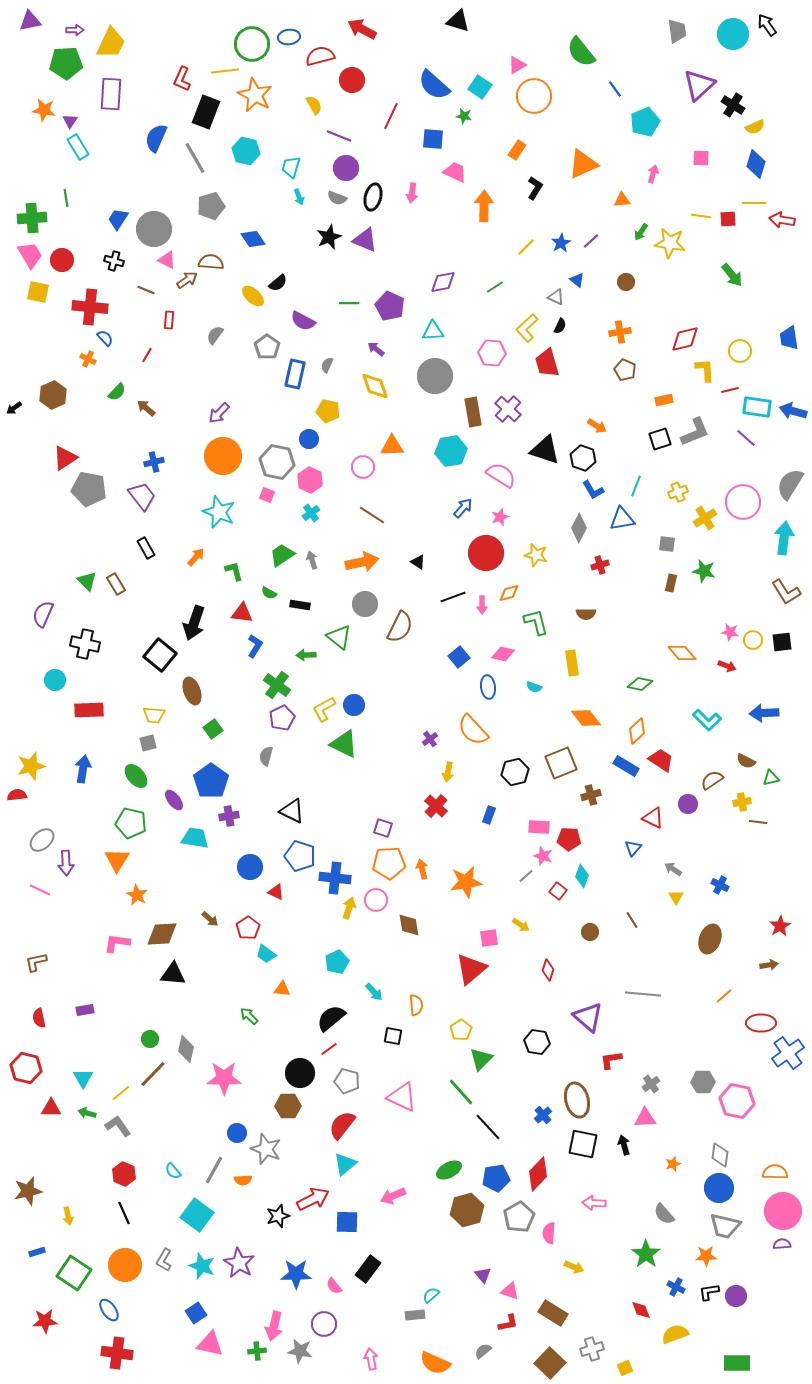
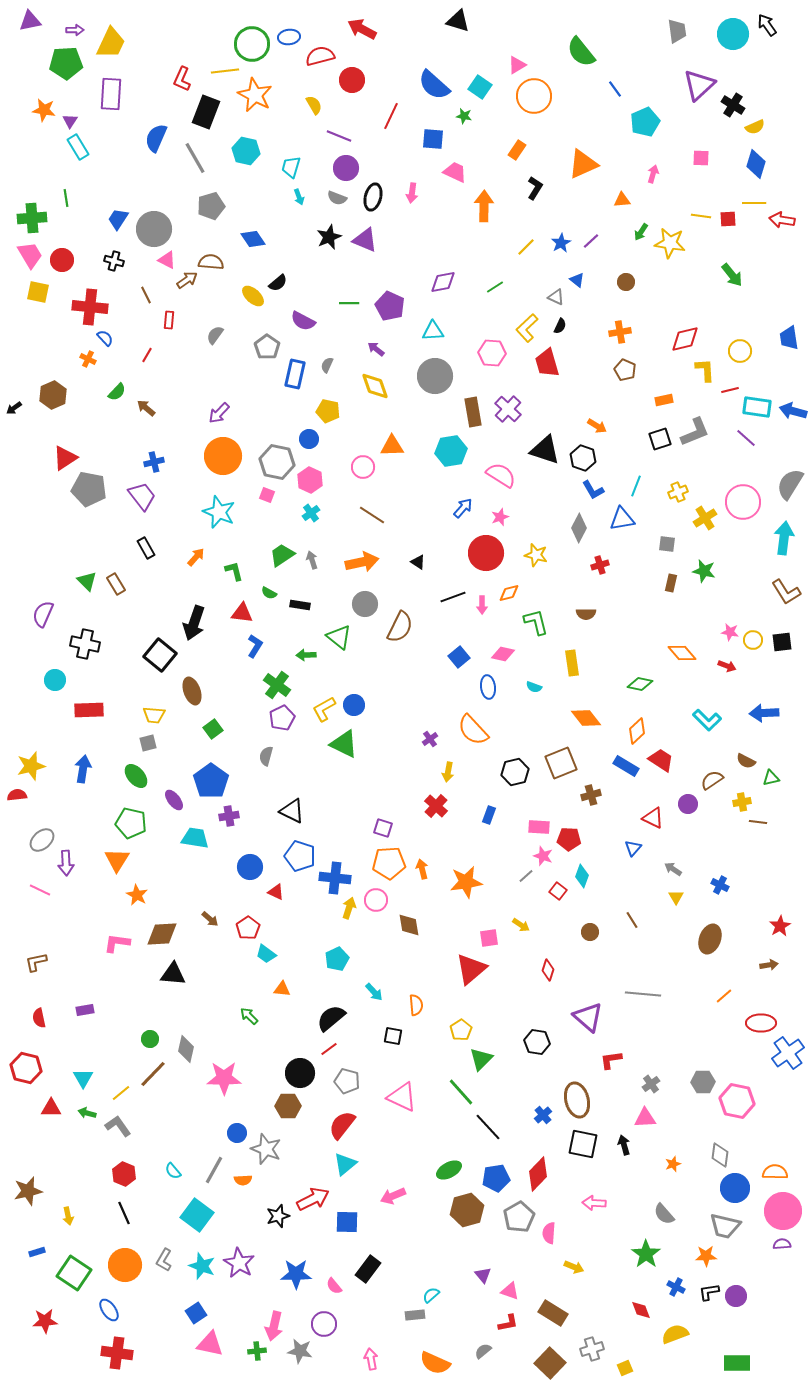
brown line at (146, 290): moved 5 px down; rotated 42 degrees clockwise
cyan pentagon at (337, 962): moved 3 px up
blue circle at (719, 1188): moved 16 px right
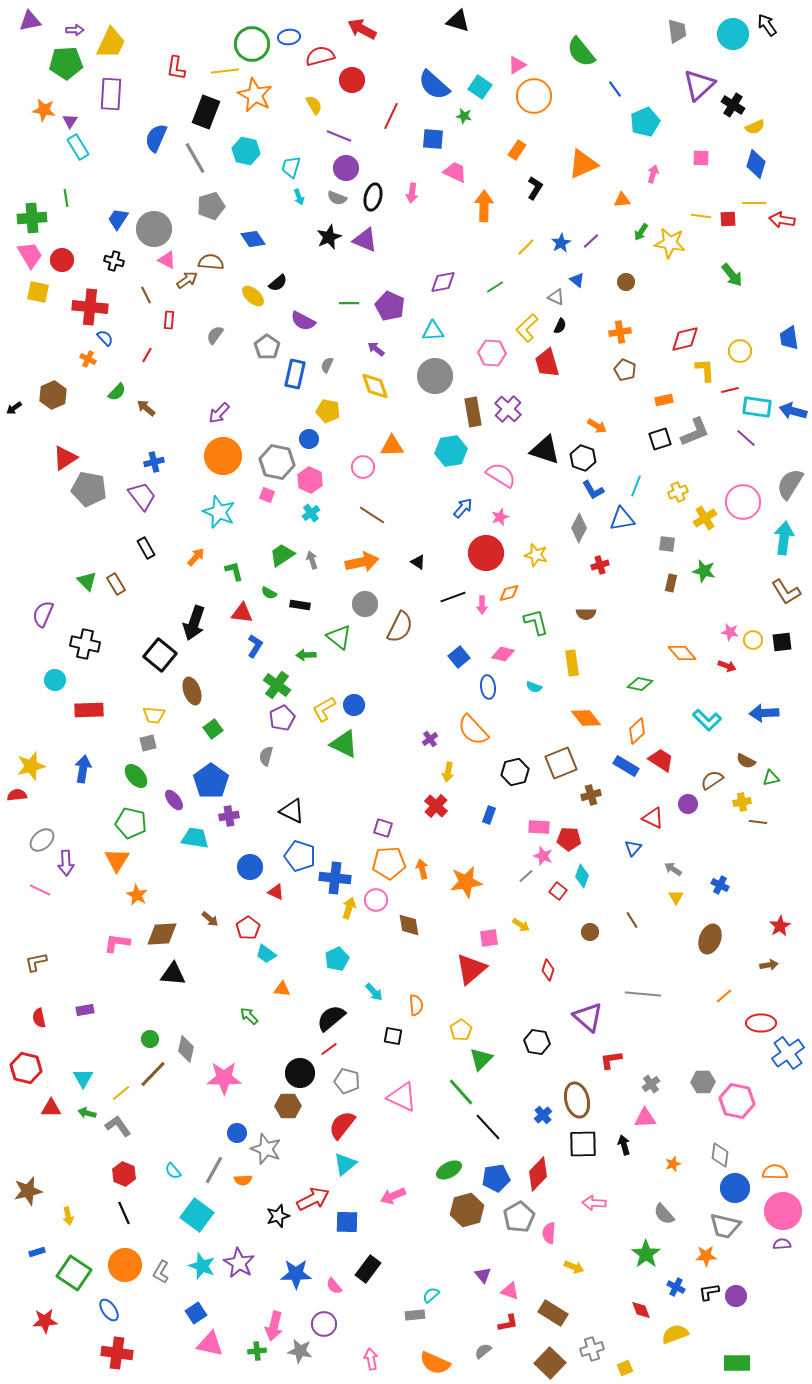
red L-shape at (182, 79): moved 6 px left, 11 px up; rotated 15 degrees counterclockwise
black square at (583, 1144): rotated 12 degrees counterclockwise
gray L-shape at (164, 1260): moved 3 px left, 12 px down
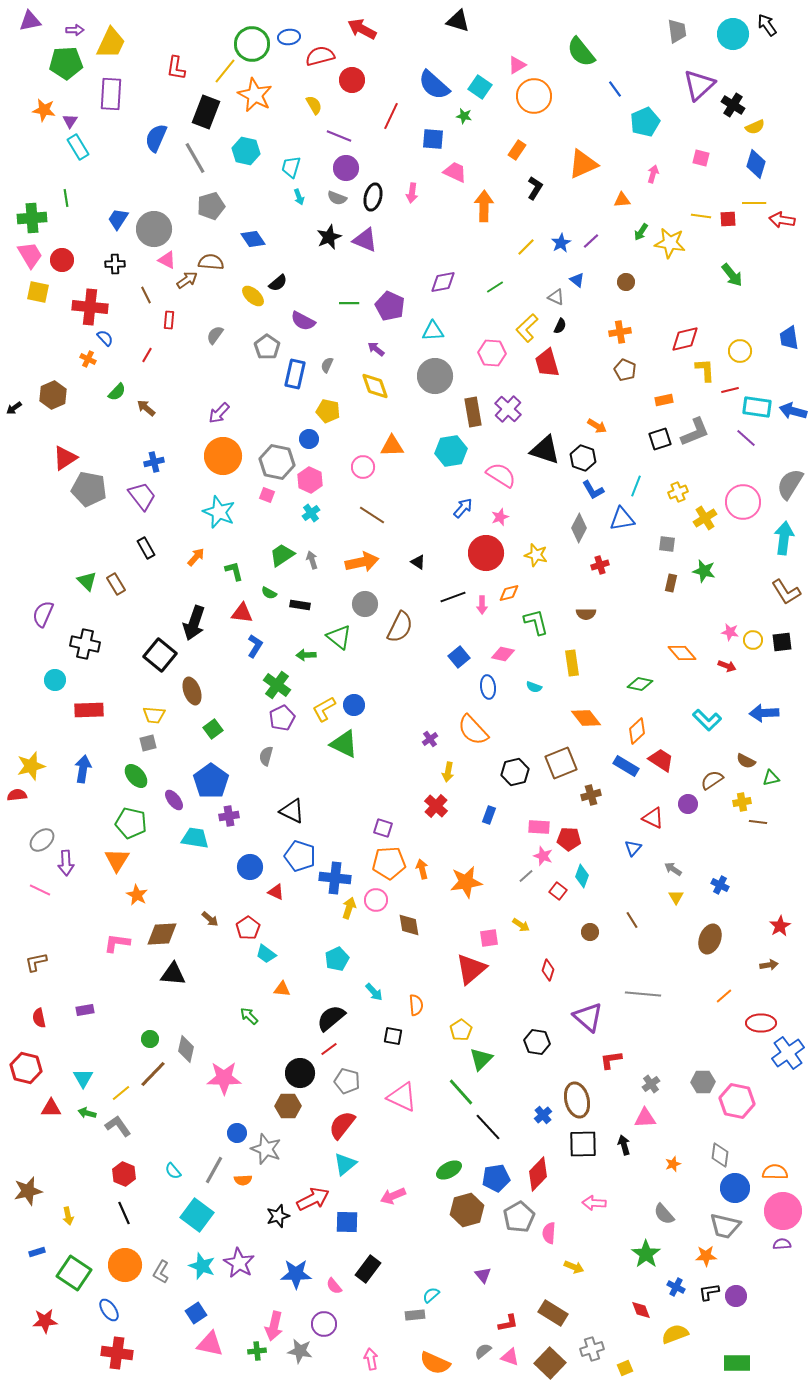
yellow line at (225, 71): rotated 44 degrees counterclockwise
pink square at (701, 158): rotated 12 degrees clockwise
black cross at (114, 261): moved 1 px right, 3 px down; rotated 18 degrees counterclockwise
pink triangle at (510, 1291): moved 66 px down
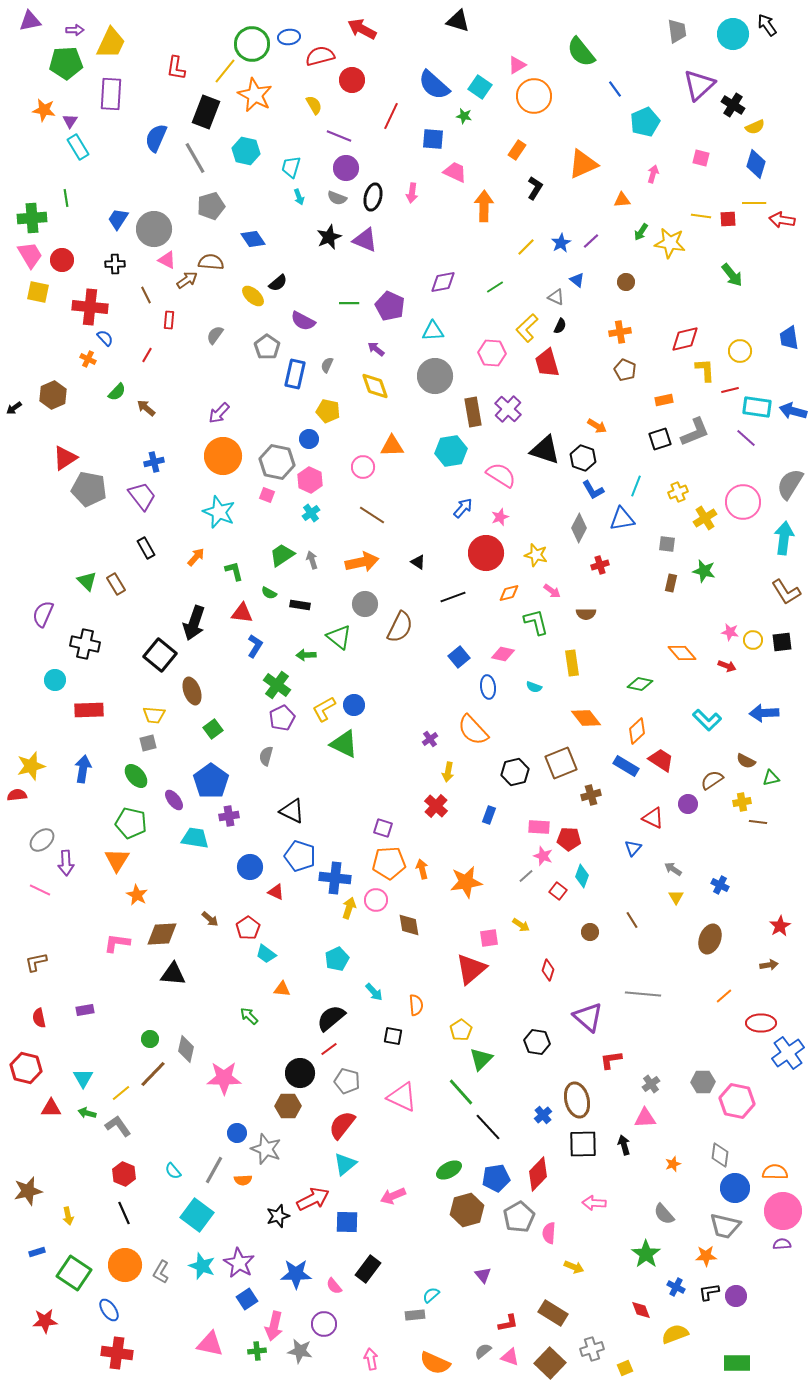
pink arrow at (482, 605): moved 70 px right, 14 px up; rotated 54 degrees counterclockwise
blue square at (196, 1313): moved 51 px right, 14 px up
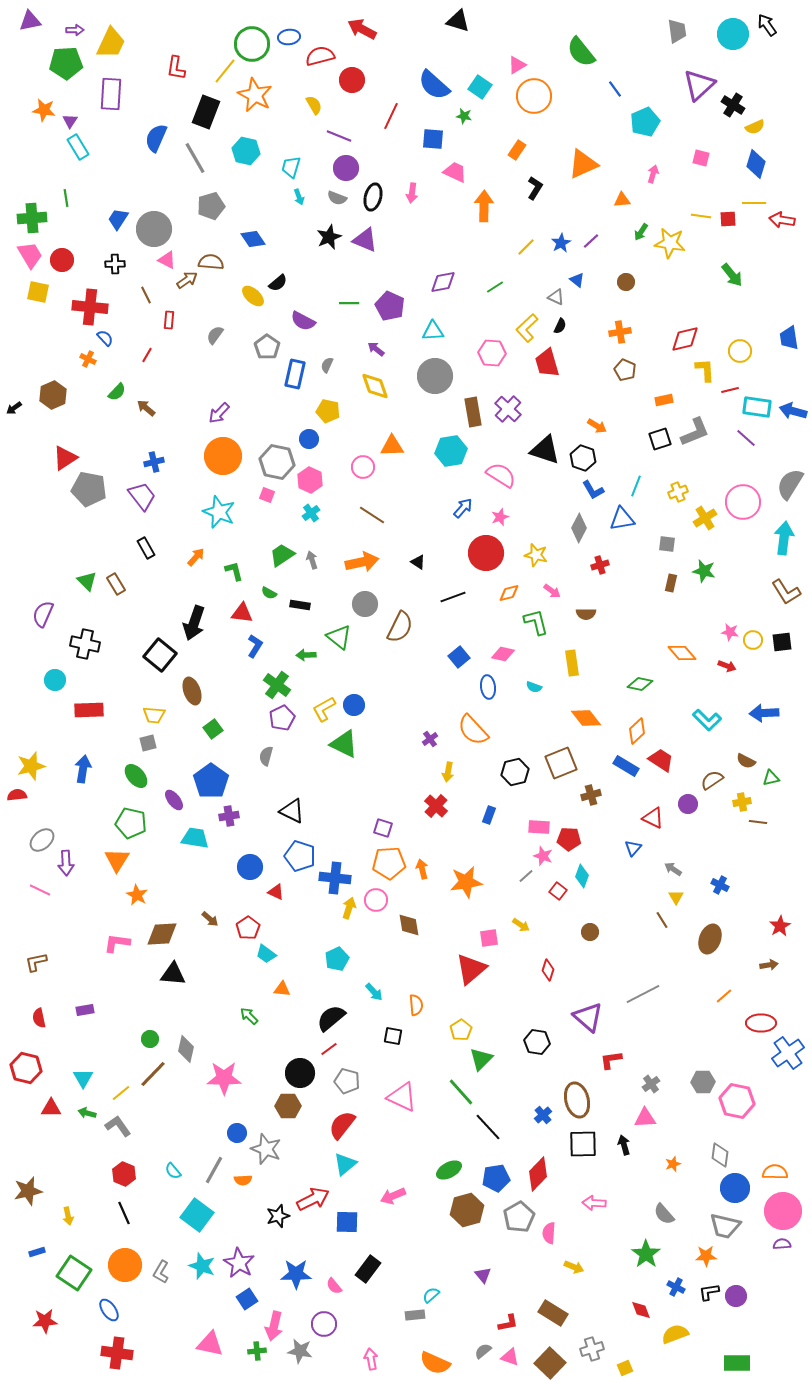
brown line at (632, 920): moved 30 px right
gray line at (643, 994): rotated 32 degrees counterclockwise
